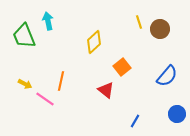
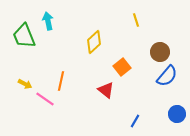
yellow line: moved 3 px left, 2 px up
brown circle: moved 23 px down
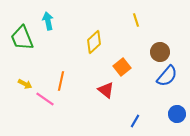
green trapezoid: moved 2 px left, 2 px down
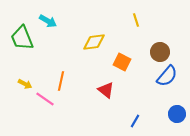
cyan arrow: rotated 132 degrees clockwise
yellow diamond: rotated 35 degrees clockwise
orange square: moved 5 px up; rotated 24 degrees counterclockwise
